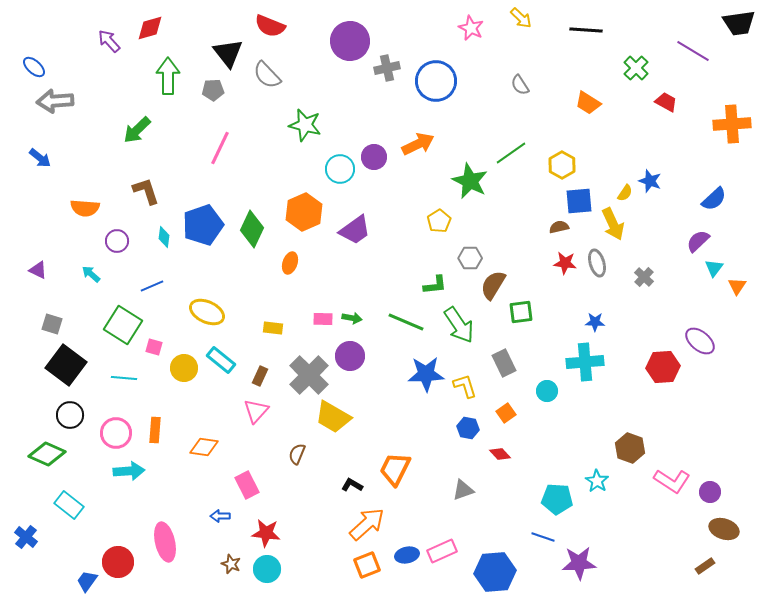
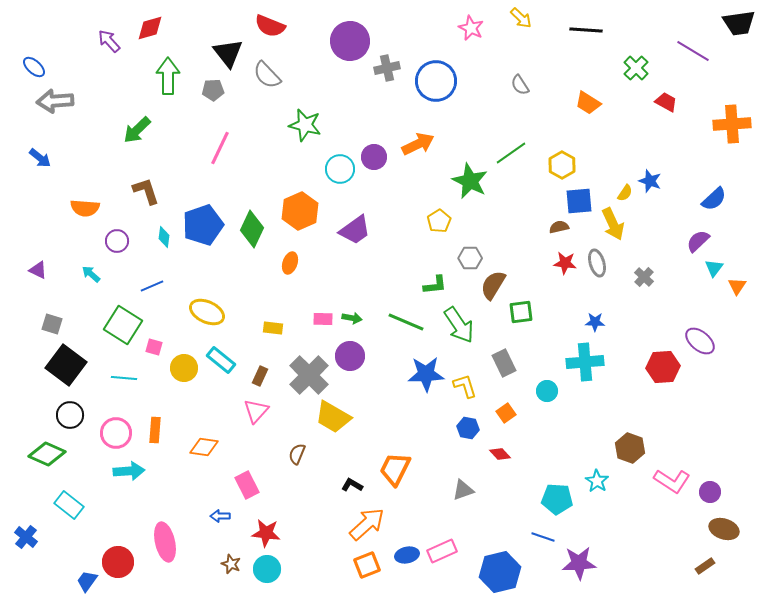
orange hexagon at (304, 212): moved 4 px left, 1 px up
blue hexagon at (495, 572): moved 5 px right; rotated 9 degrees counterclockwise
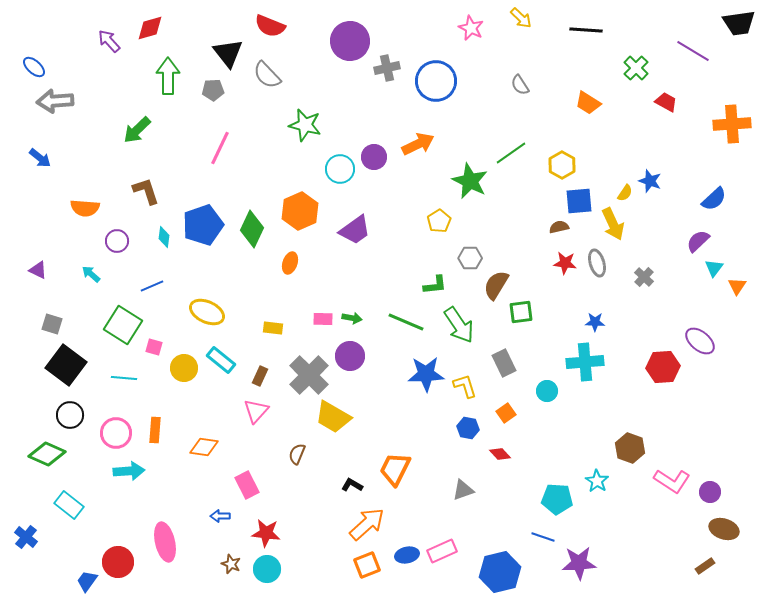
brown semicircle at (493, 285): moved 3 px right
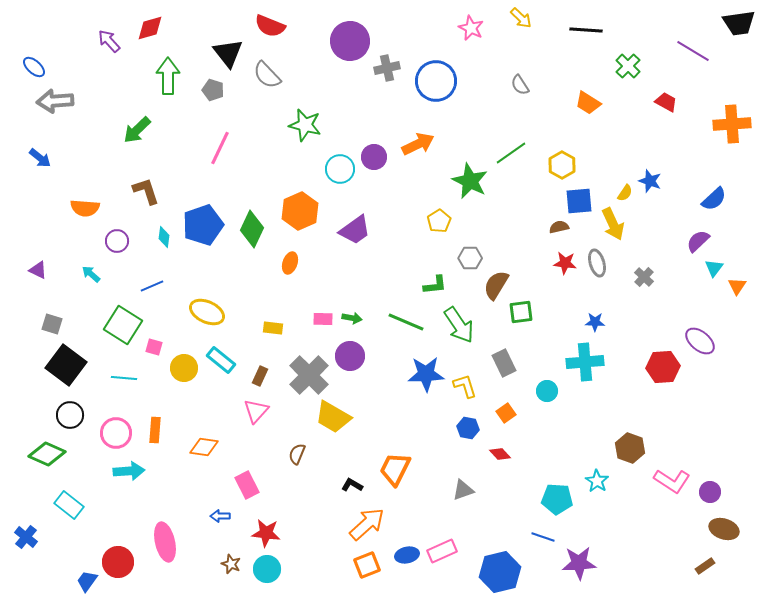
green cross at (636, 68): moved 8 px left, 2 px up
gray pentagon at (213, 90): rotated 20 degrees clockwise
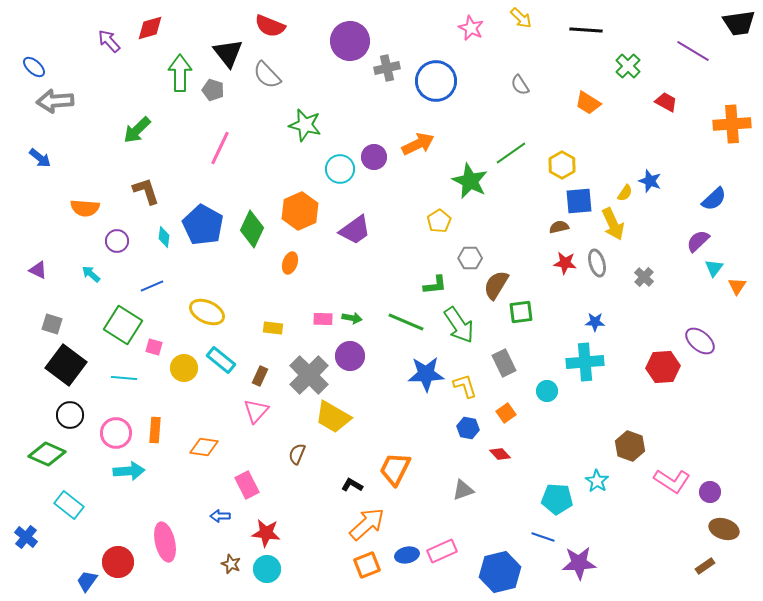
green arrow at (168, 76): moved 12 px right, 3 px up
blue pentagon at (203, 225): rotated 24 degrees counterclockwise
brown hexagon at (630, 448): moved 2 px up
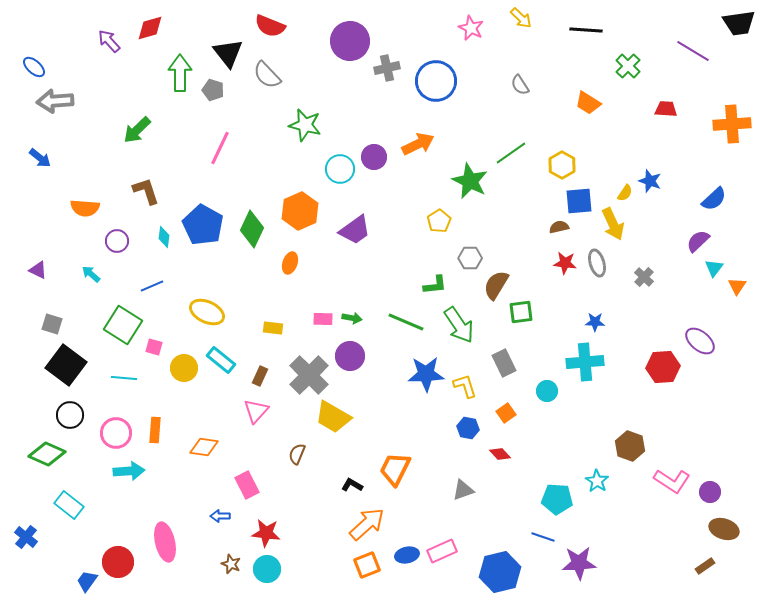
red trapezoid at (666, 102): moved 7 px down; rotated 25 degrees counterclockwise
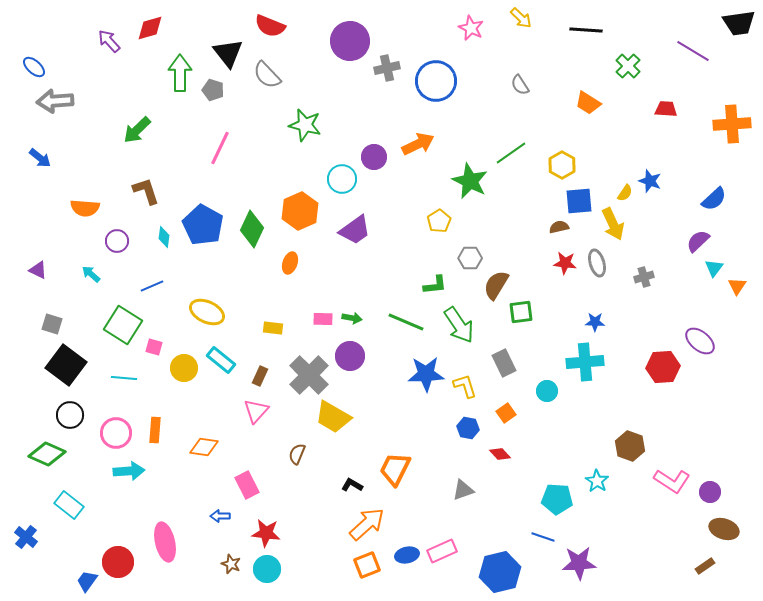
cyan circle at (340, 169): moved 2 px right, 10 px down
gray cross at (644, 277): rotated 30 degrees clockwise
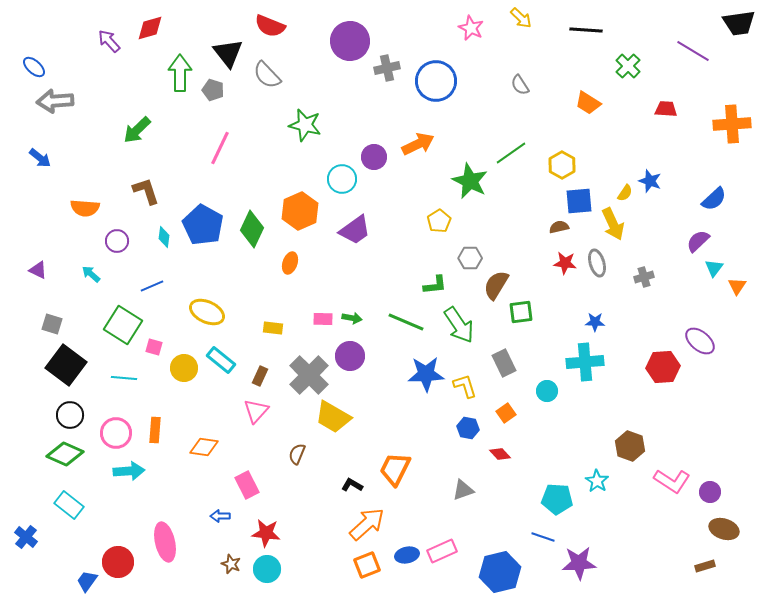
green diamond at (47, 454): moved 18 px right
brown rectangle at (705, 566): rotated 18 degrees clockwise
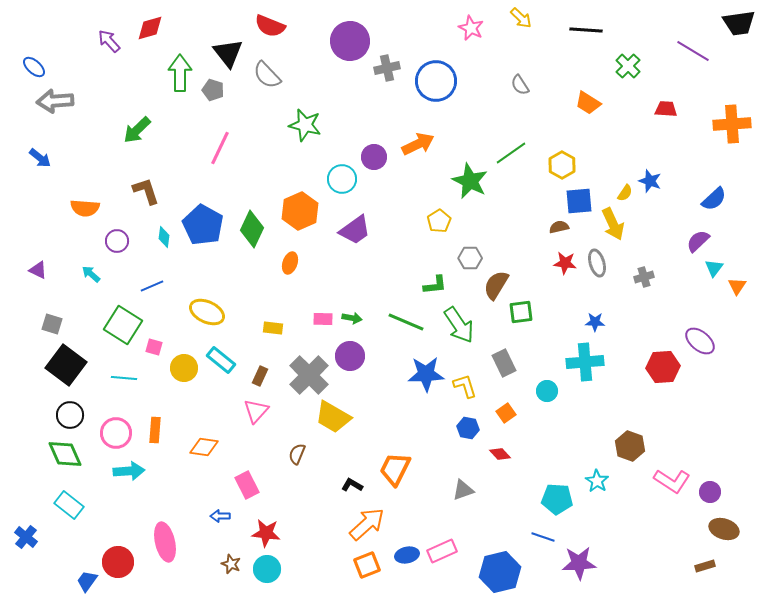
green diamond at (65, 454): rotated 42 degrees clockwise
